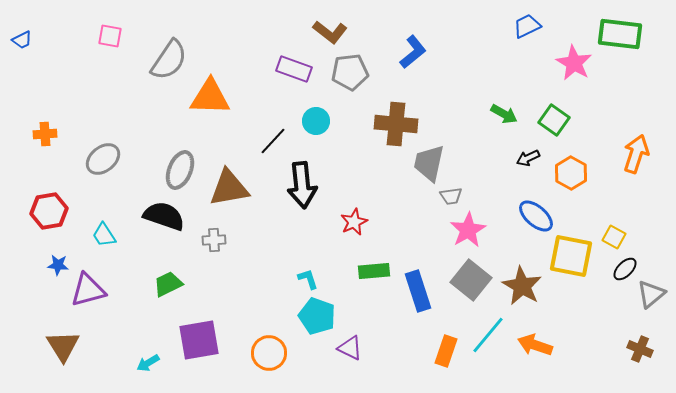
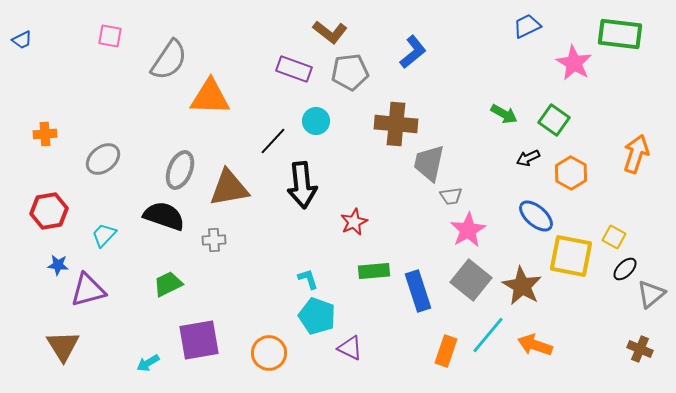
cyan trapezoid at (104, 235): rotated 76 degrees clockwise
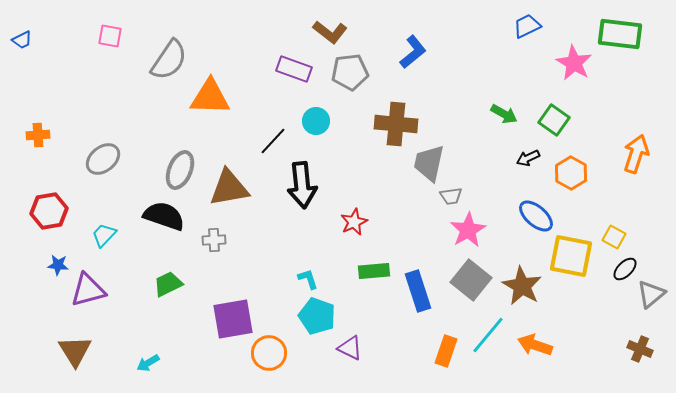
orange cross at (45, 134): moved 7 px left, 1 px down
purple square at (199, 340): moved 34 px right, 21 px up
brown triangle at (63, 346): moved 12 px right, 5 px down
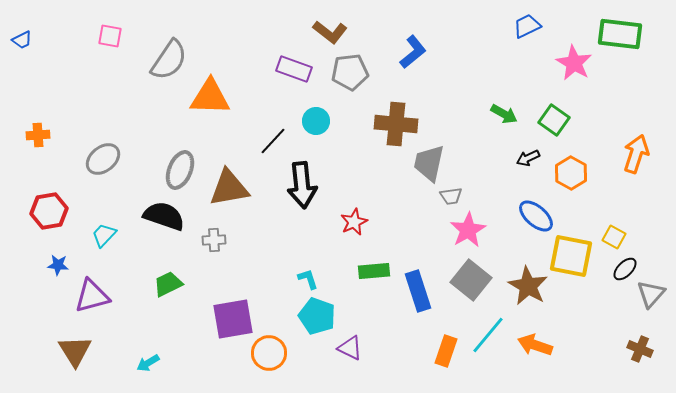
brown star at (522, 286): moved 6 px right
purple triangle at (88, 290): moved 4 px right, 6 px down
gray triangle at (651, 294): rotated 8 degrees counterclockwise
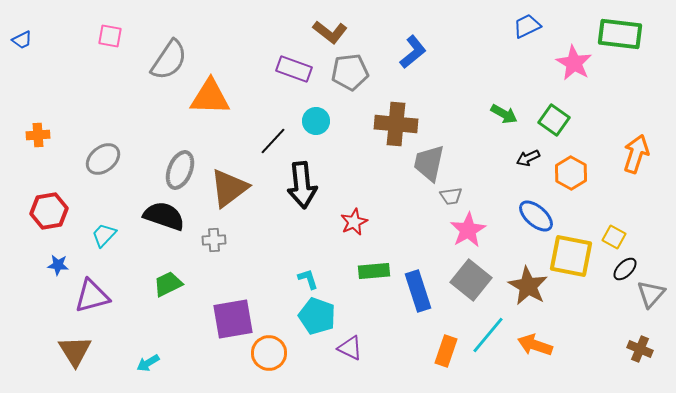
brown triangle at (229, 188): rotated 27 degrees counterclockwise
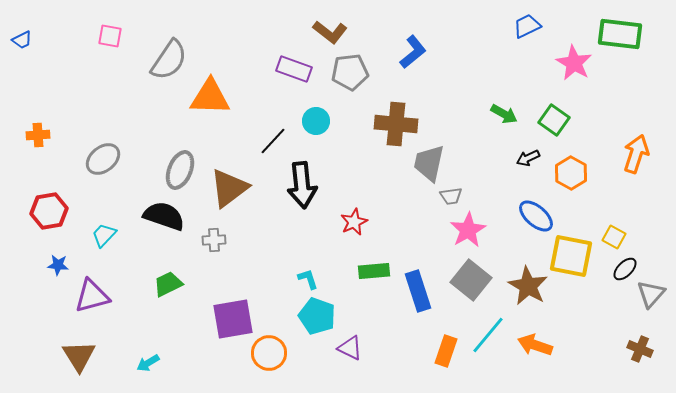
brown triangle at (75, 351): moved 4 px right, 5 px down
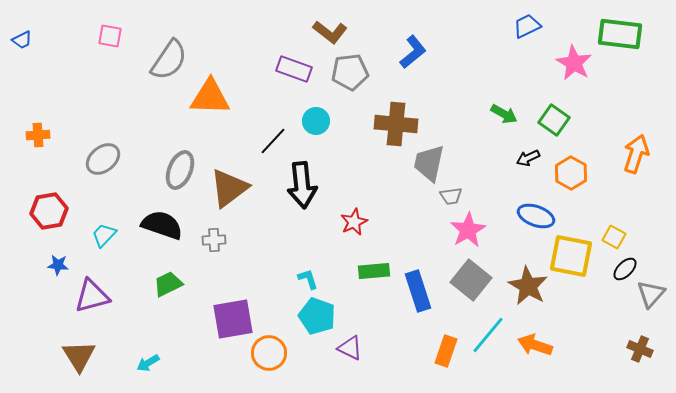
black semicircle at (164, 216): moved 2 px left, 9 px down
blue ellipse at (536, 216): rotated 21 degrees counterclockwise
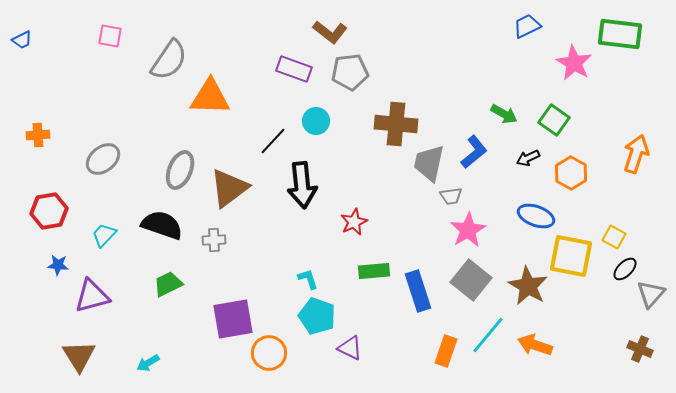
blue L-shape at (413, 52): moved 61 px right, 100 px down
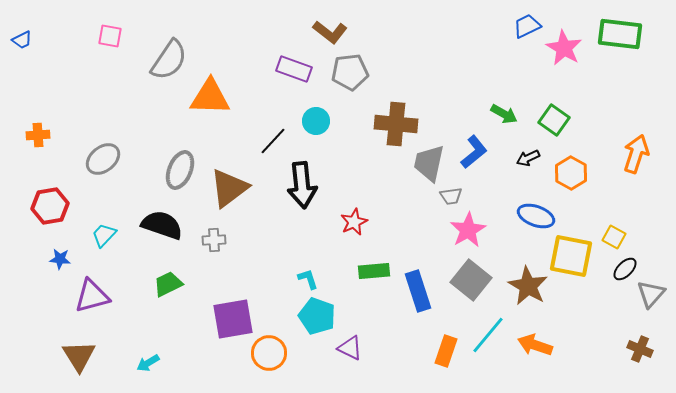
pink star at (574, 63): moved 10 px left, 15 px up
red hexagon at (49, 211): moved 1 px right, 5 px up
blue star at (58, 265): moved 2 px right, 6 px up
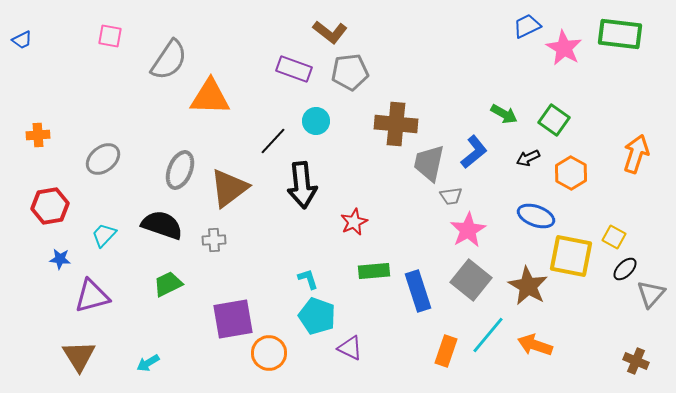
brown cross at (640, 349): moved 4 px left, 12 px down
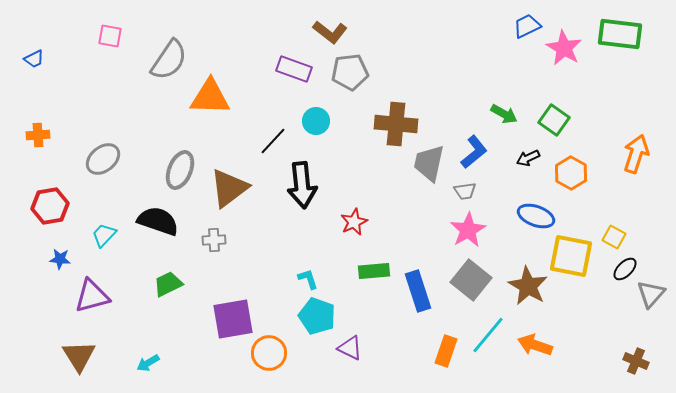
blue trapezoid at (22, 40): moved 12 px right, 19 px down
gray trapezoid at (451, 196): moved 14 px right, 5 px up
black semicircle at (162, 225): moved 4 px left, 4 px up
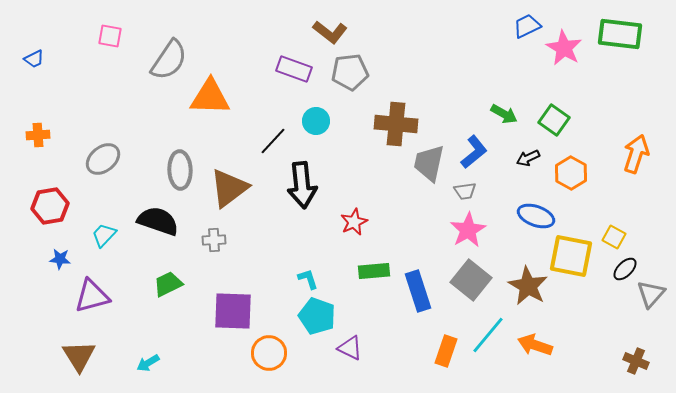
gray ellipse at (180, 170): rotated 24 degrees counterclockwise
purple square at (233, 319): moved 8 px up; rotated 12 degrees clockwise
